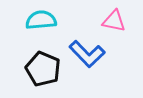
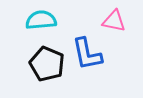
blue L-shape: rotated 33 degrees clockwise
black pentagon: moved 4 px right, 5 px up
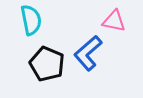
cyan semicircle: moved 10 px left; rotated 84 degrees clockwise
blue L-shape: moved 1 px right, 1 px up; rotated 60 degrees clockwise
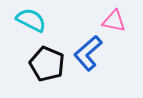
cyan semicircle: rotated 52 degrees counterclockwise
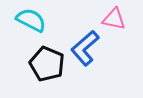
pink triangle: moved 2 px up
blue L-shape: moved 3 px left, 5 px up
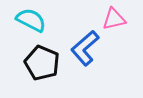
pink triangle: rotated 25 degrees counterclockwise
black pentagon: moved 5 px left, 1 px up
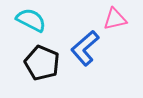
pink triangle: moved 1 px right
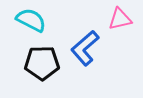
pink triangle: moved 5 px right
black pentagon: rotated 24 degrees counterclockwise
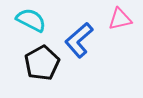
blue L-shape: moved 6 px left, 8 px up
black pentagon: rotated 28 degrees counterclockwise
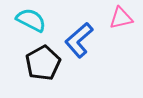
pink triangle: moved 1 px right, 1 px up
black pentagon: moved 1 px right
